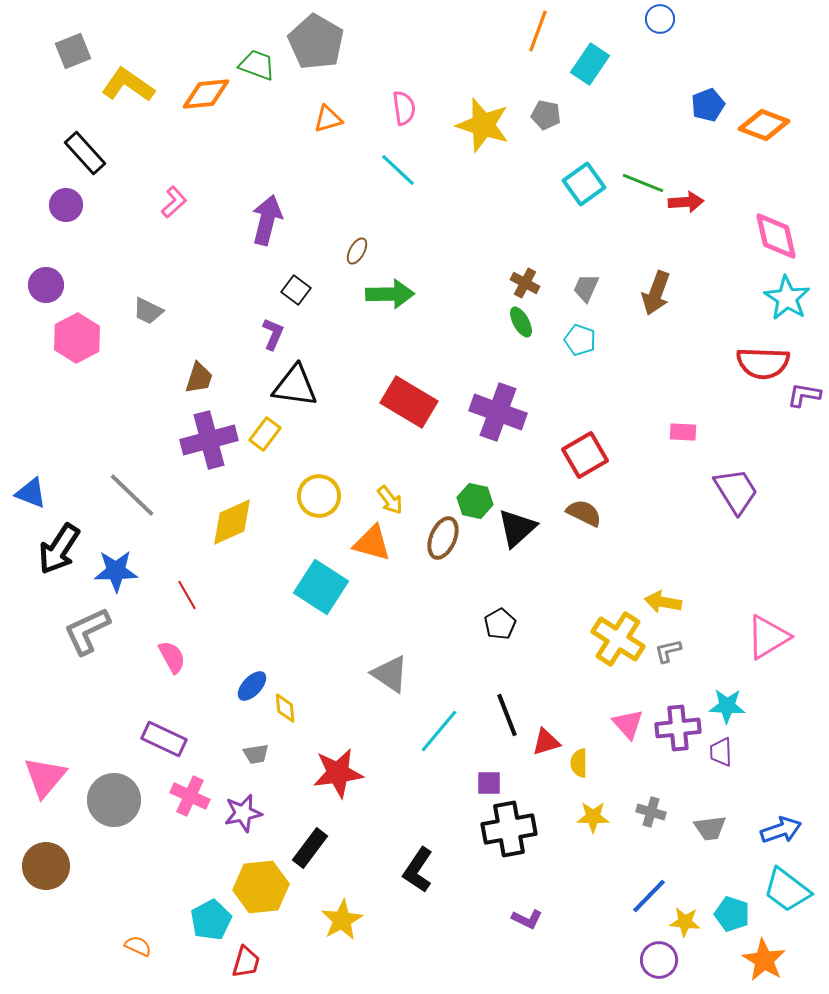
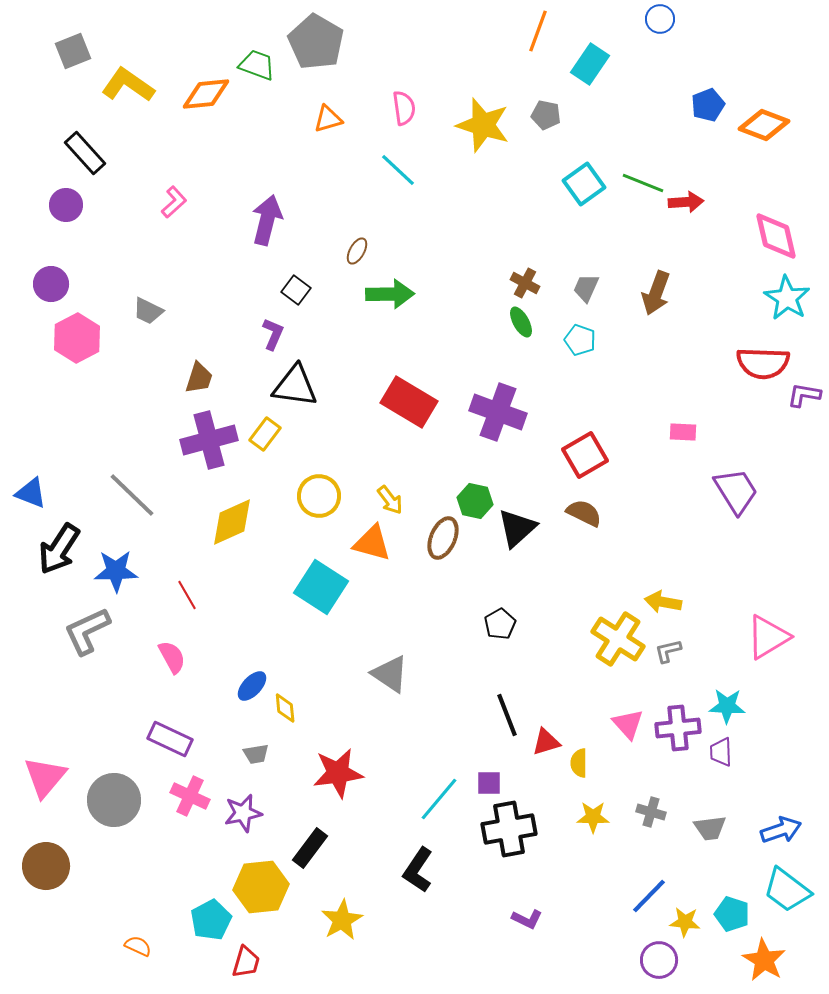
purple circle at (46, 285): moved 5 px right, 1 px up
cyan line at (439, 731): moved 68 px down
purple rectangle at (164, 739): moved 6 px right
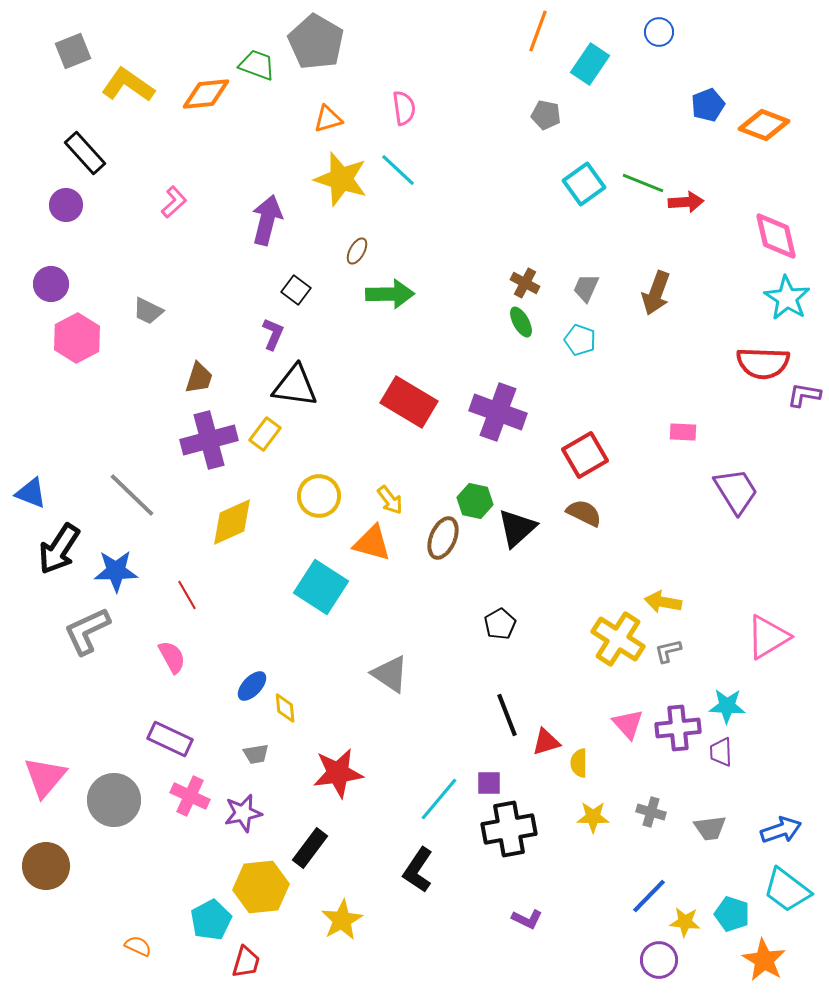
blue circle at (660, 19): moved 1 px left, 13 px down
yellow star at (483, 125): moved 142 px left, 54 px down
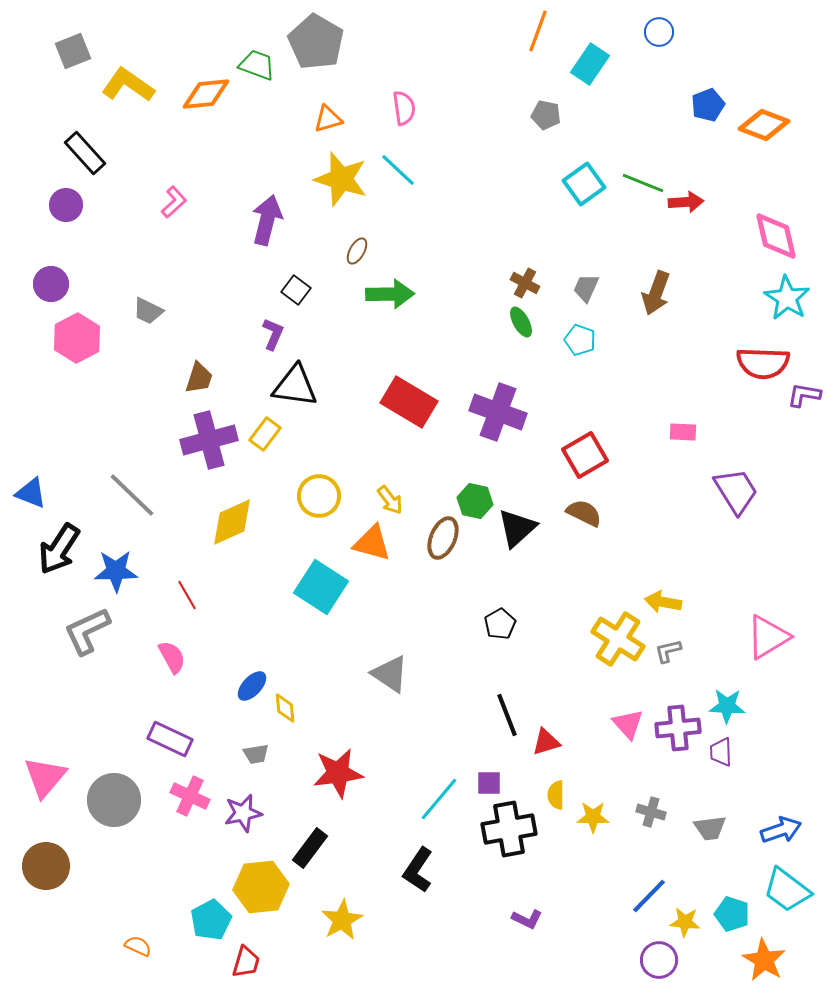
yellow semicircle at (579, 763): moved 23 px left, 32 px down
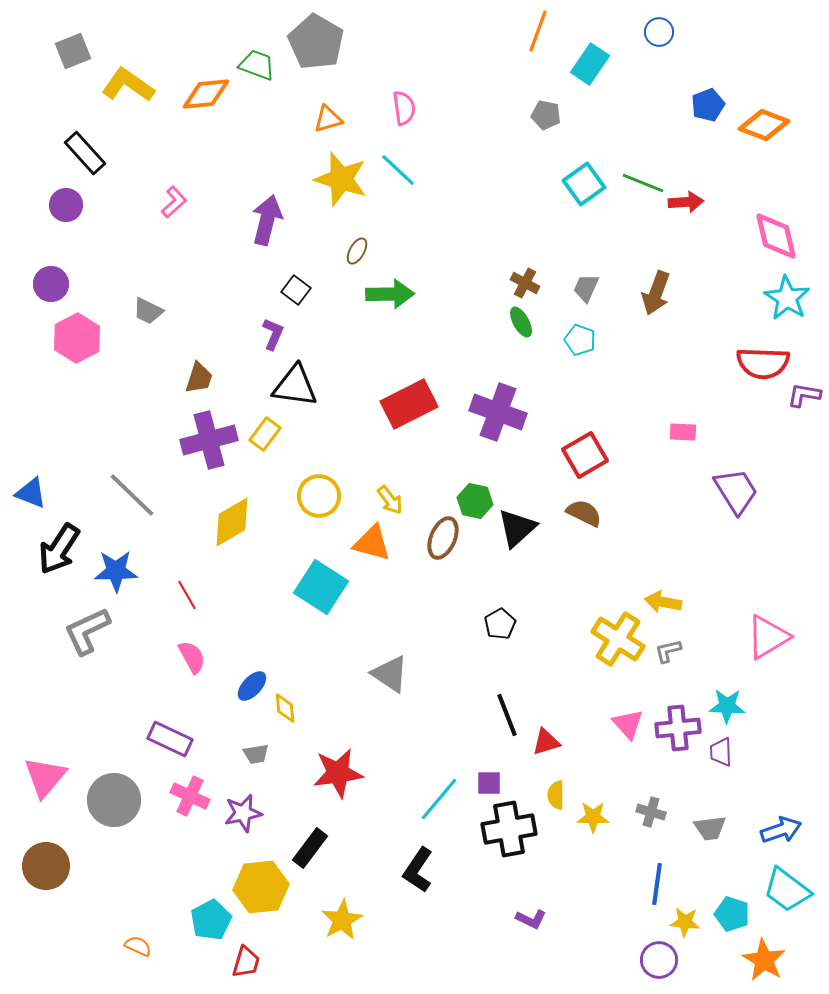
red rectangle at (409, 402): moved 2 px down; rotated 58 degrees counterclockwise
yellow diamond at (232, 522): rotated 6 degrees counterclockwise
pink semicircle at (172, 657): moved 20 px right
blue line at (649, 896): moved 8 px right, 12 px up; rotated 36 degrees counterclockwise
purple L-shape at (527, 919): moved 4 px right
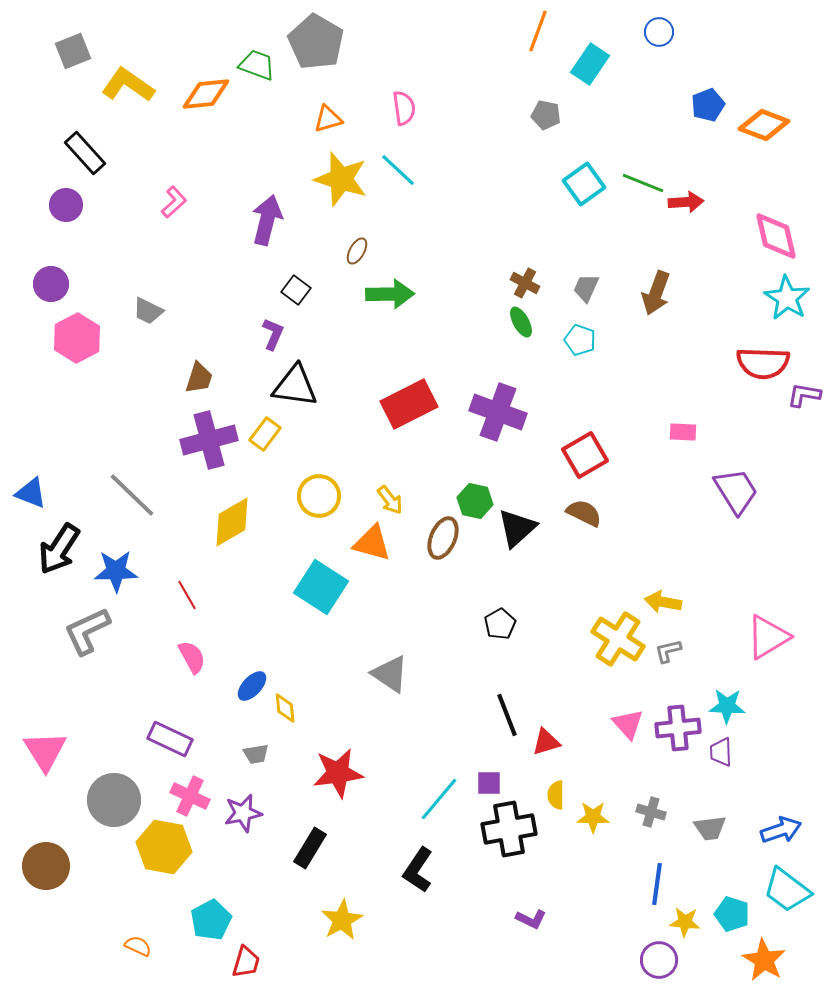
pink triangle at (45, 777): moved 26 px up; rotated 12 degrees counterclockwise
black rectangle at (310, 848): rotated 6 degrees counterclockwise
yellow hexagon at (261, 887): moved 97 px left, 40 px up; rotated 16 degrees clockwise
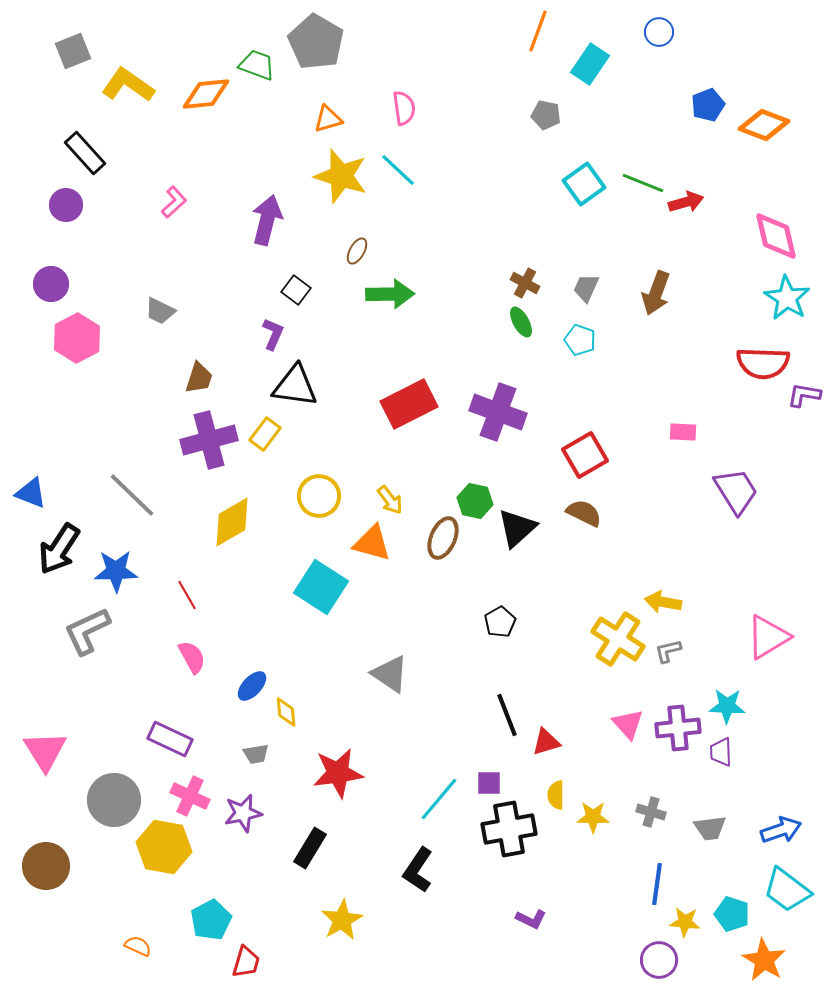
yellow star at (341, 179): moved 3 px up
red arrow at (686, 202): rotated 12 degrees counterclockwise
gray trapezoid at (148, 311): moved 12 px right
black pentagon at (500, 624): moved 2 px up
yellow diamond at (285, 708): moved 1 px right, 4 px down
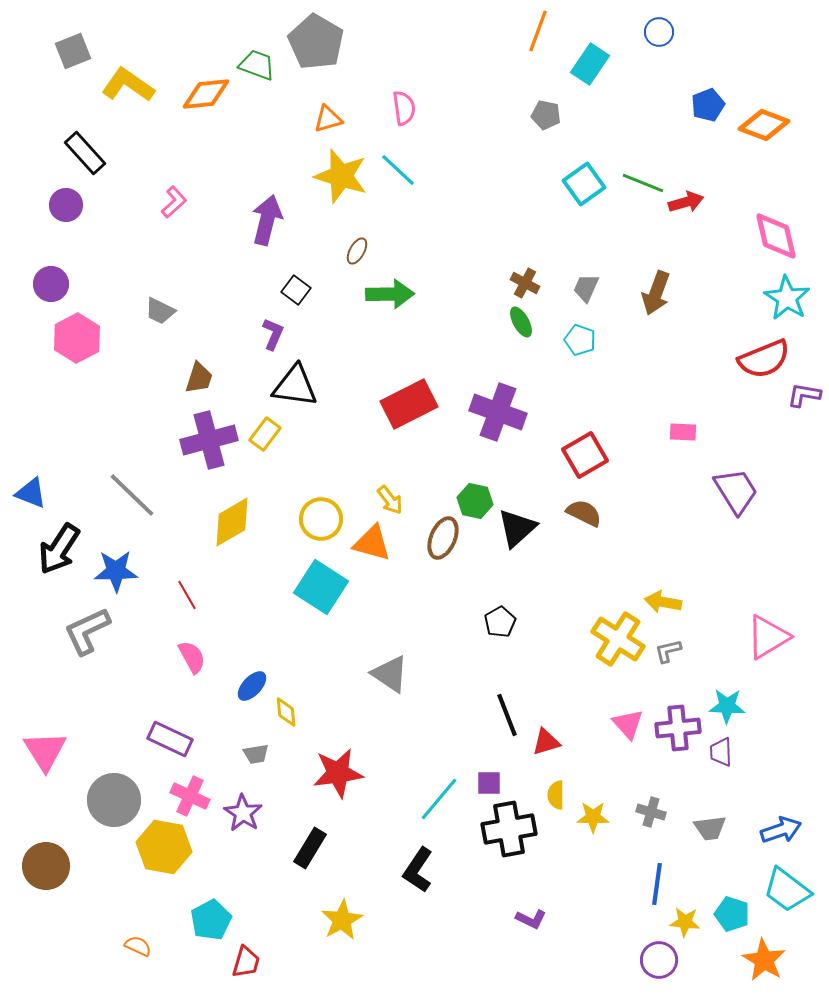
red semicircle at (763, 363): moved 1 px right, 4 px up; rotated 24 degrees counterclockwise
yellow circle at (319, 496): moved 2 px right, 23 px down
purple star at (243, 813): rotated 27 degrees counterclockwise
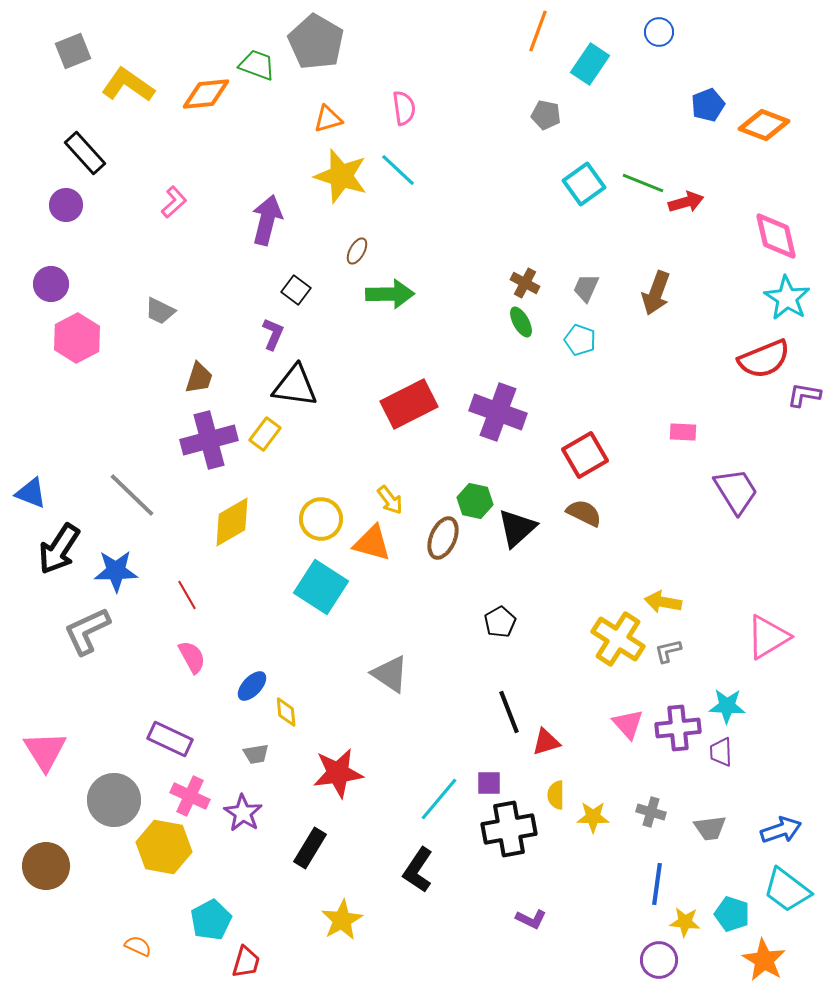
black line at (507, 715): moved 2 px right, 3 px up
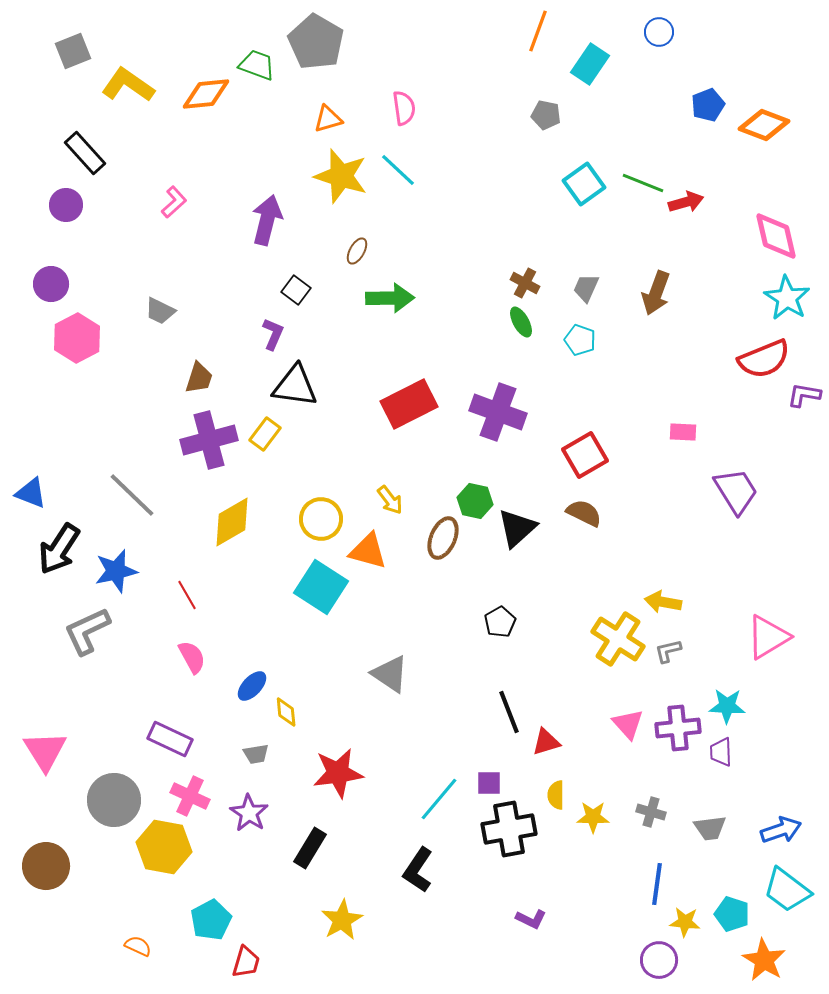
green arrow at (390, 294): moved 4 px down
orange triangle at (372, 543): moved 4 px left, 8 px down
blue star at (116, 571): rotated 12 degrees counterclockwise
purple star at (243, 813): moved 6 px right
